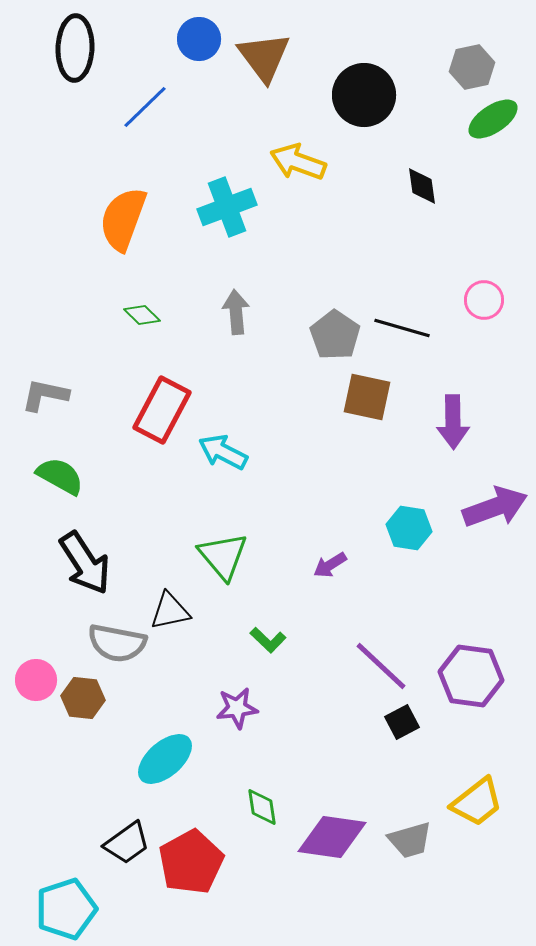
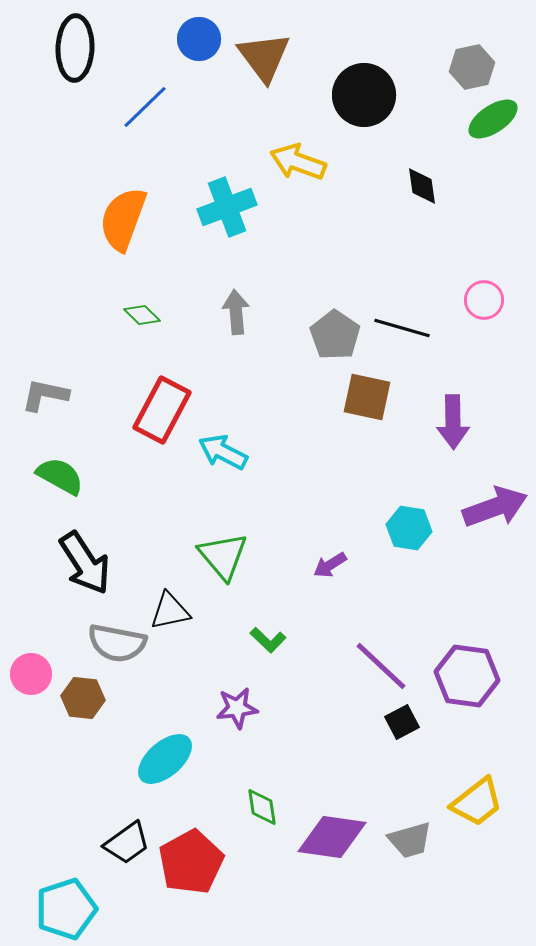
purple hexagon at (471, 676): moved 4 px left
pink circle at (36, 680): moved 5 px left, 6 px up
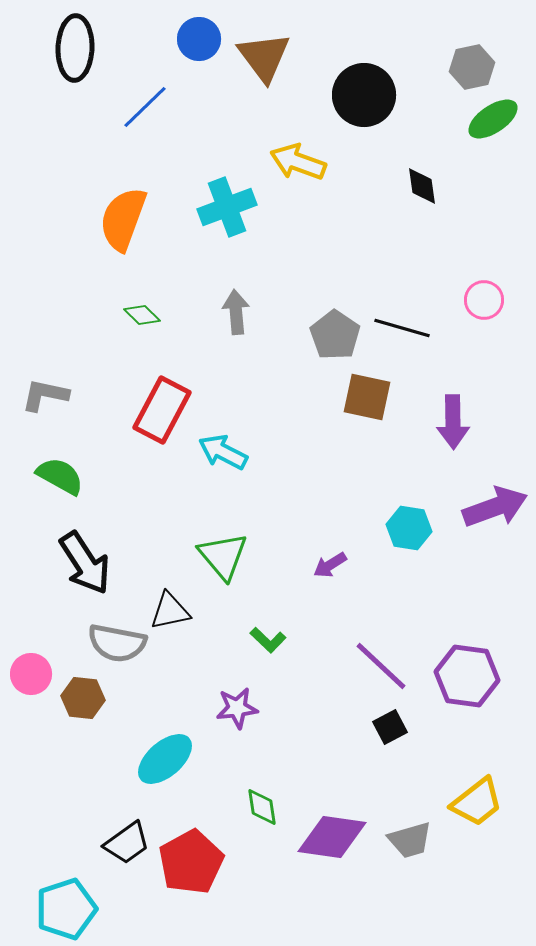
black square at (402, 722): moved 12 px left, 5 px down
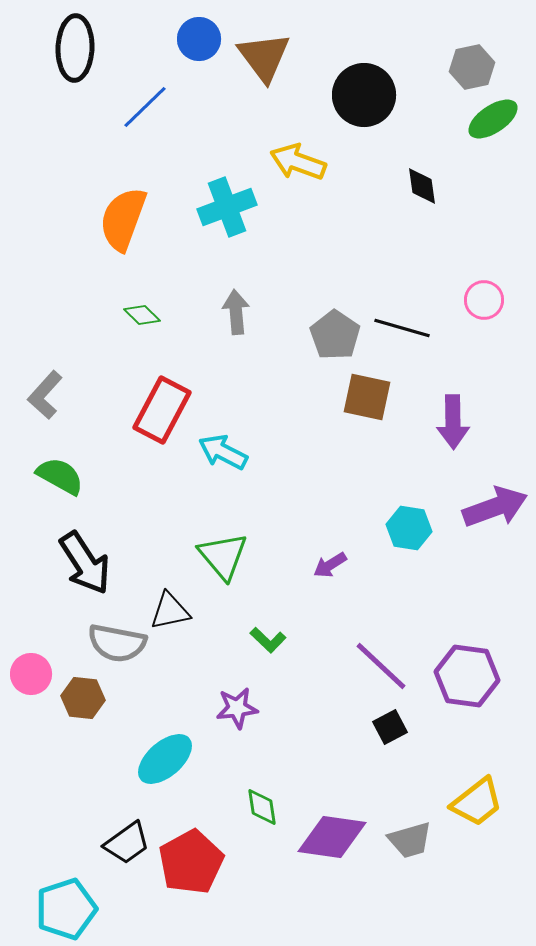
gray L-shape at (45, 395): rotated 60 degrees counterclockwise
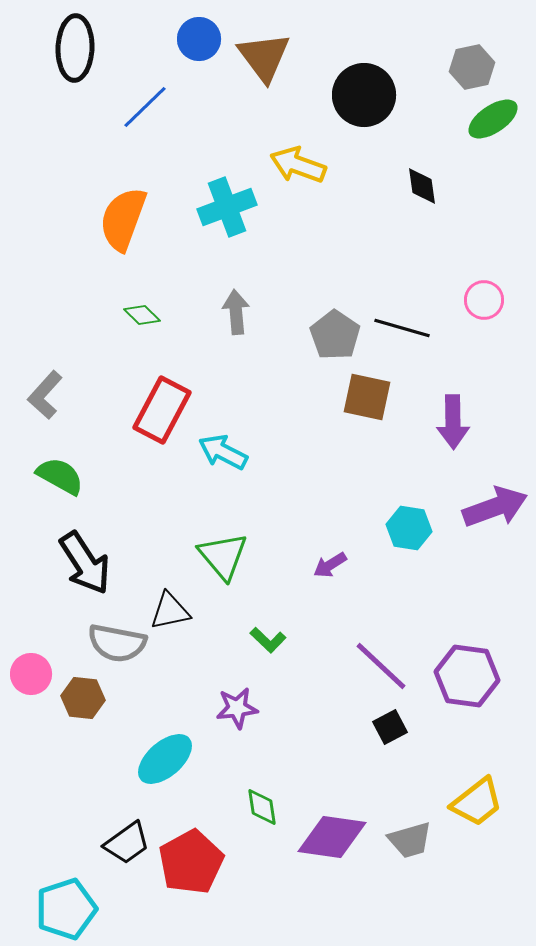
yellow arrow at (298, 162): moved 3 px down
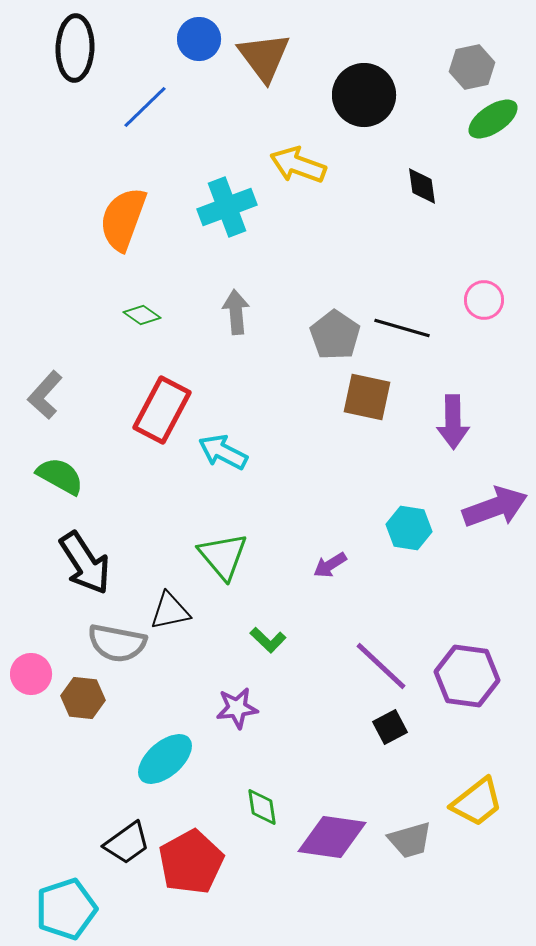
green diamond at (142, 315): rotated 9 degrees counterclockwise
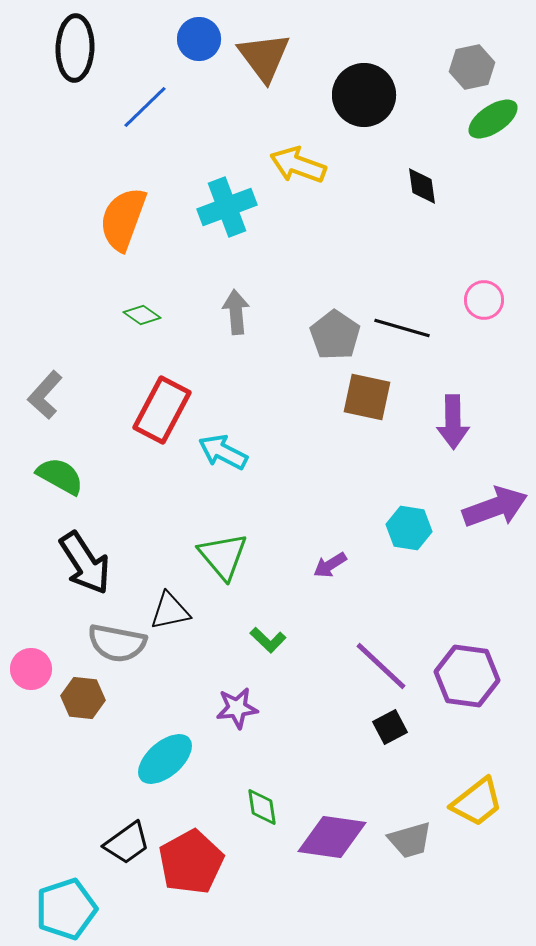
pink circle at (31, 674): moved 5 px up
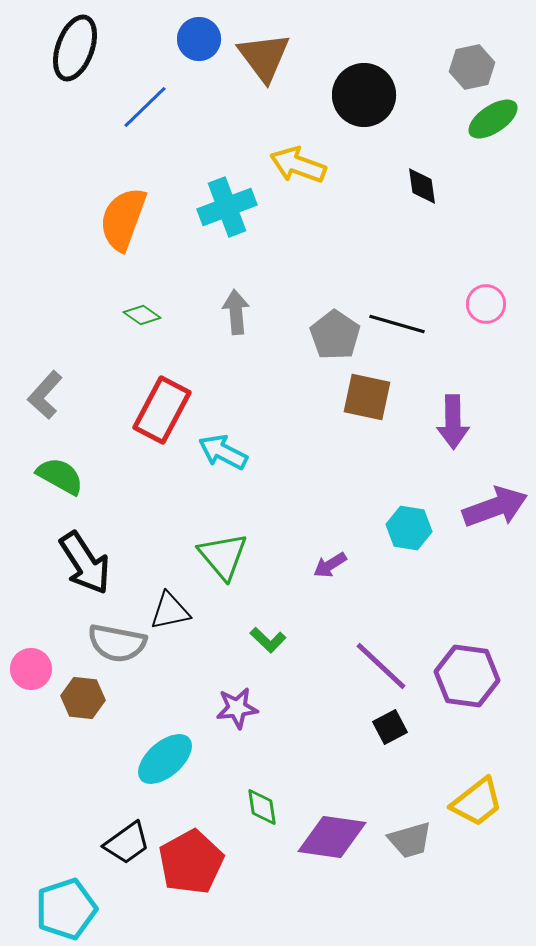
black ellipse at (75, 48): rotated 18 degrees clockwise
pink circle at (484, 300): moved 2 px right, 4 px down
black line at (402, 328): moved 5 px left, 4 px up
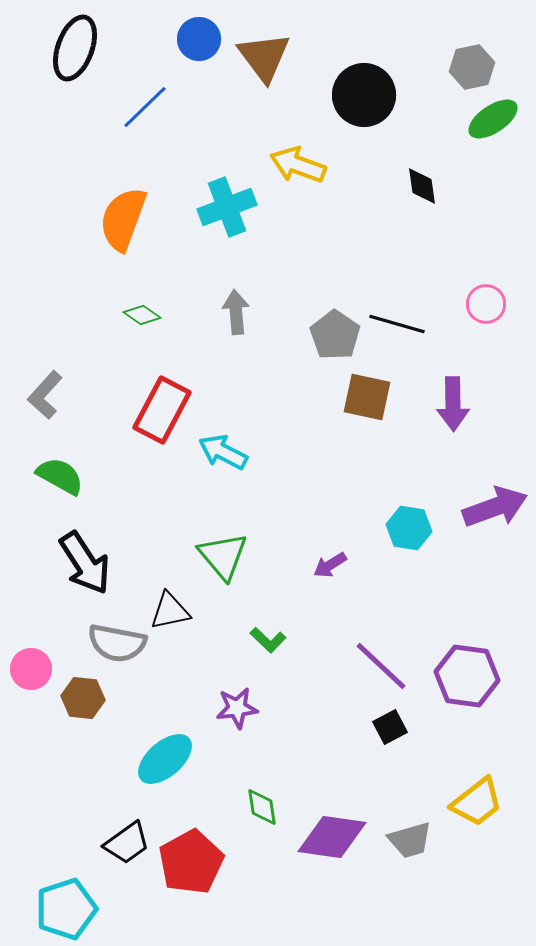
purple arrow at (453, 422): moved 18 px up
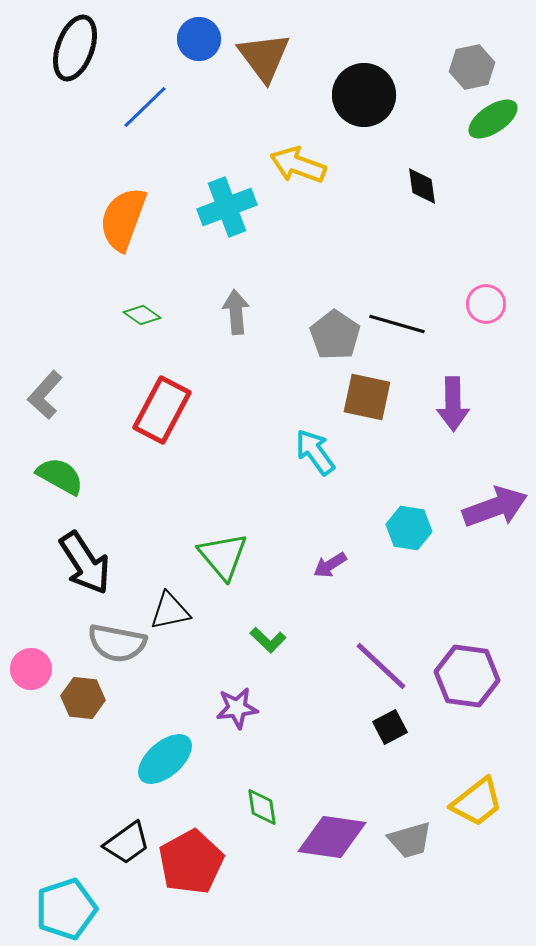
cyan arrow at (223, 452): moved 92 px right; rotated 27 degrees clockwise
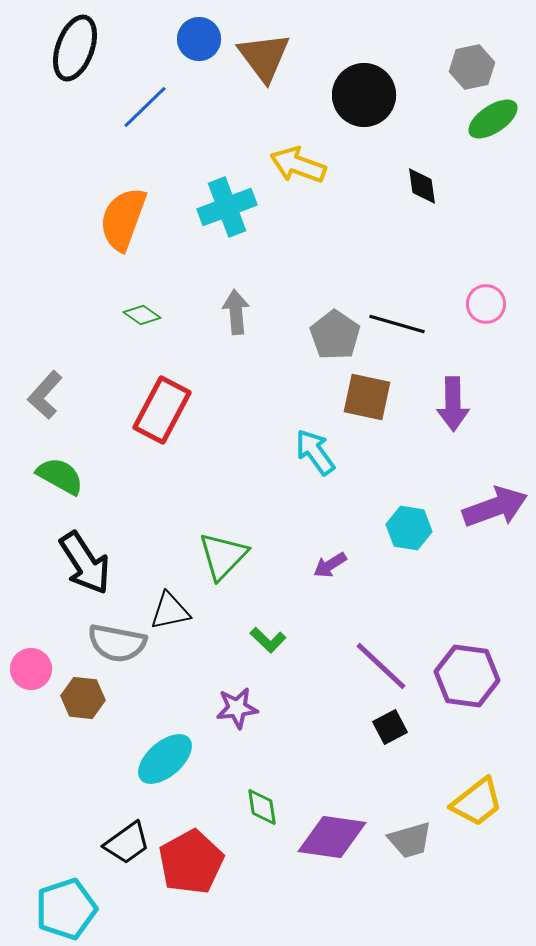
green triangle at (223, 556): rotated 24 degrees clockwise
